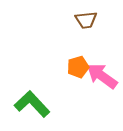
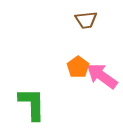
orange pentagon: rotated 20 degrees counterclockwise
green L-shape: rotated 42 degrees clockwise
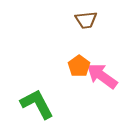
orange pentagon: moved 1 px right, 1 px up
green L-shape: moved 5 px right; rotated 27 degrees counterclockwise
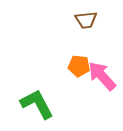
orange pentagon: rotated 30 degrees counterclockwise
pink arrow: rotated 12 degrees clockwise
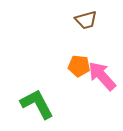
brown trapezoid: rotated 10 degrees counterclockwise
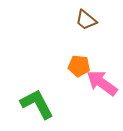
brown trapezoid: rotated 55 degrees clockwise
pink arrow: moved 7 px down; rotated 12 degrees counterclockwise
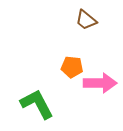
orange pentagon: moved 7 px left, 1 px down
pink arrow: moved 2 px left; rotated 144 degrees clockwise
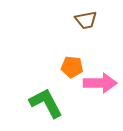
brown trapezoid: rotated 50 degrees counterclockwise
green L-shape: moved 9 px right, 1 px up
